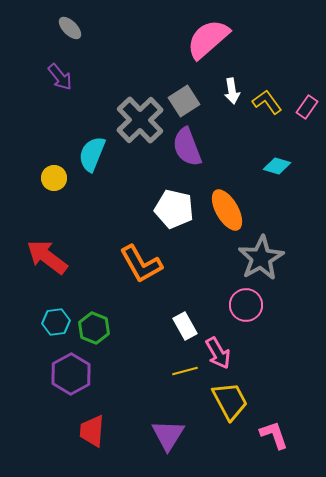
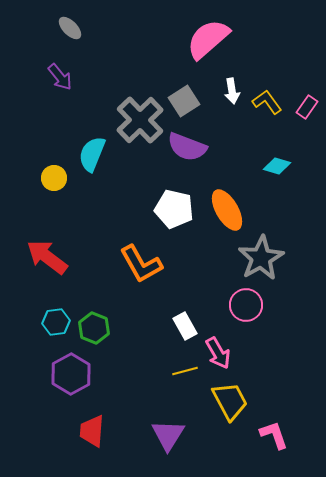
purple semicircle: rotated 48 degrees counterclockwise
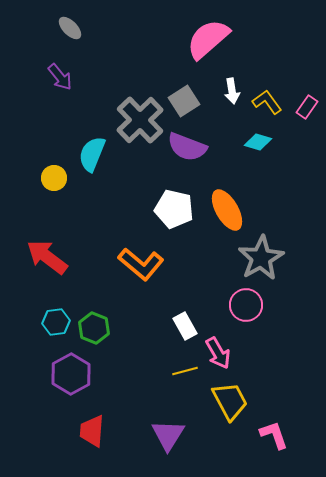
cyan diamond: moved 19 px left, 24 px up
orange L-shape: rotated 21 degrees counterclockwise
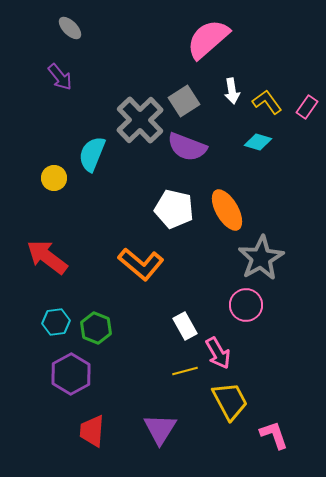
green hexagon: moved 2 px right
purple triangle: moved 8 px left, 6 px up
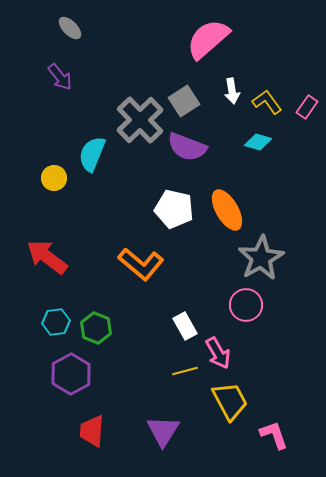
purple triangle: moved 3 px right, 2 px down
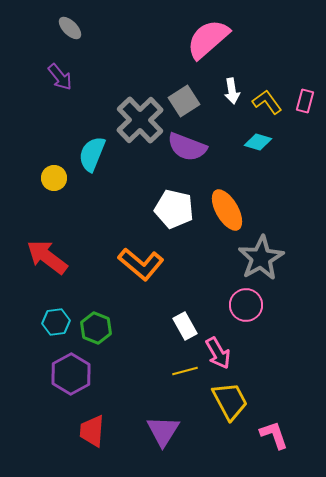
pink rectangle: moved 2 px left, 6 px up; rotated 20 degrees counterclockwise
